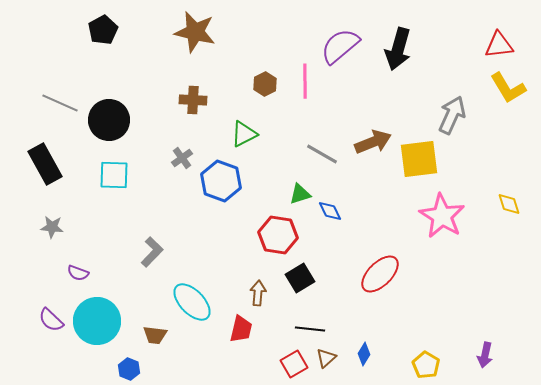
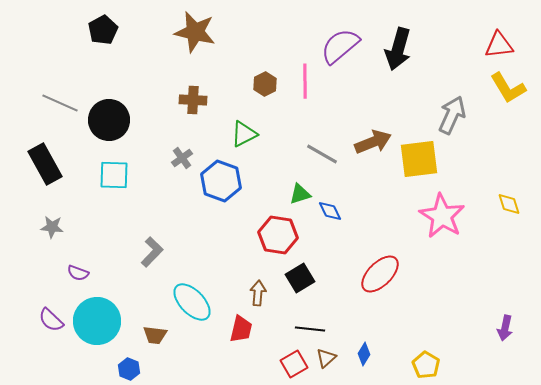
purple arrow at (485, 355): moved 20 px right, 27 px up
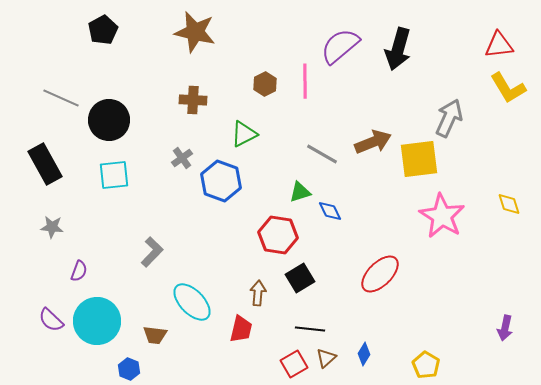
gray line at (60, 103): moved 1 px right, 5 px up
gray arrow at (452, 115): moved 3 px left, 3 px down
cyan square at (114, 175): rotated 8 degrees counterclockwise
green triangle at (300, 194): moved 2 px up
purple semicircle at (78, 273): moved 1 px right, 2 px up; rotated 90 degrees counterclockwise
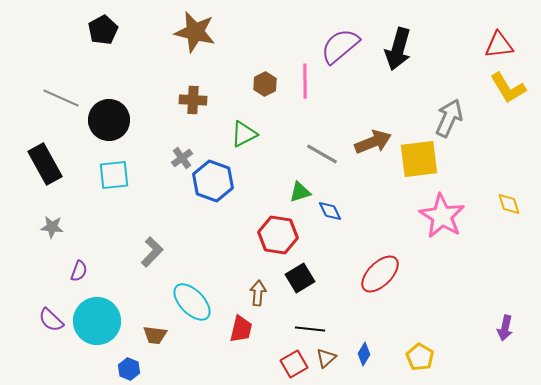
blue hexagon at (221, 181): moved 8 px left
yellow pentagon at (426, 365): moved 6 px left, 8 px up
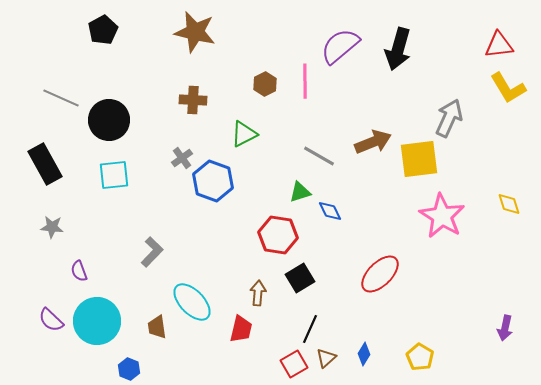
gray line at (322, 154): moved 3 px left, 2 px down
purple semicircle at (79, 271): rotated 140 degrees clockwise
black line at (310, 329): rotated 72 degrees counterclockwise
brown trapezoid at (155, 335): moved 2 px right, 8 px up; rotated 75 degrees clockwise
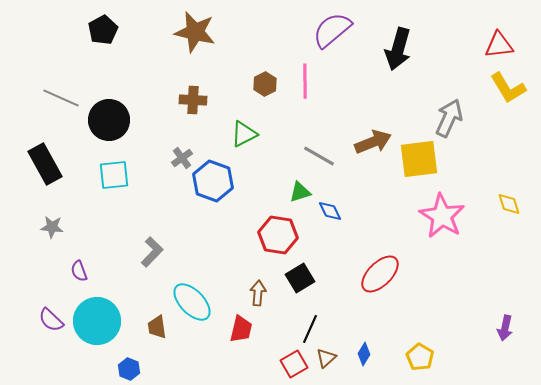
purple semicircle at (340, 46): moved 8 px left, 16 px up
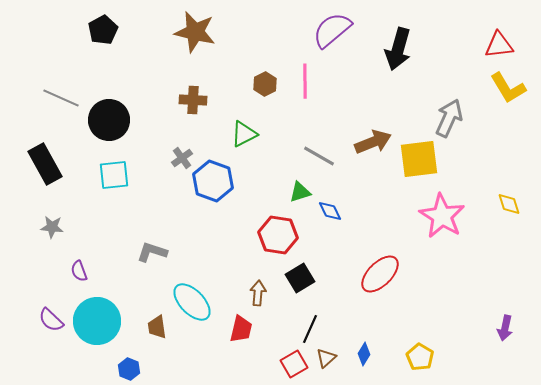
gray L-shape at (152, 252): rotated 116 degrees counterclockwise
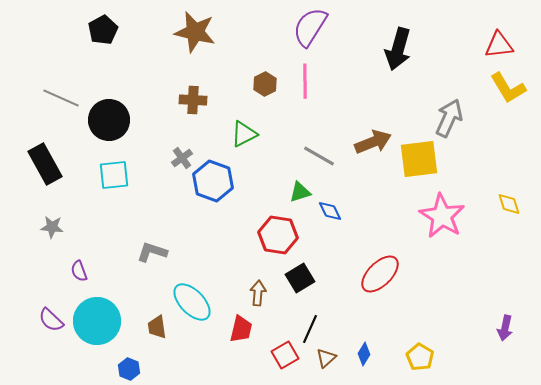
purple semicircle at (332, 30): moved 22 px left, 3 px up; rotated 18 degrees counterclockwise
red square at (294, 364): moved 9 px left, 9 px up
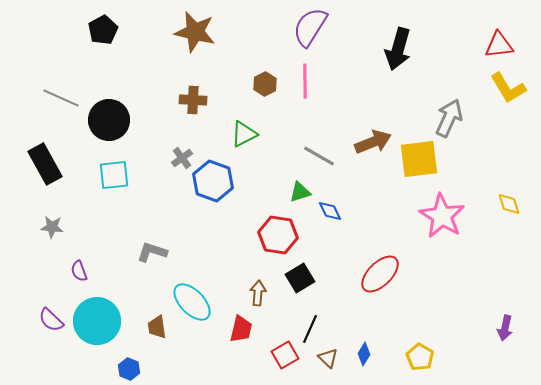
brown triangle at (326, 358): moved 2 px right; rotated 35 degrees counterclockwise
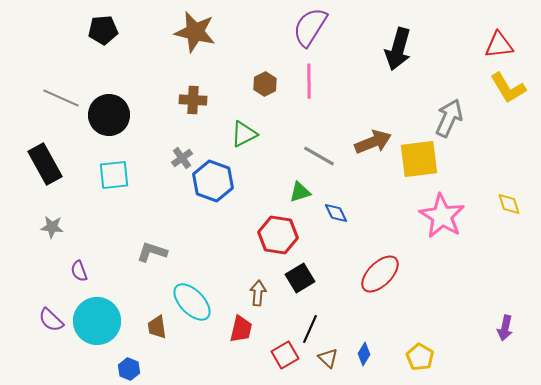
black pentagon at (103, 30): rotated 24 degrees clockwise
pink line at (305, 81): moved 4 px right
black circle at (109, 120): moved 5 px up
blue diamond at (330, 211): moved 6 px right, 2 px down
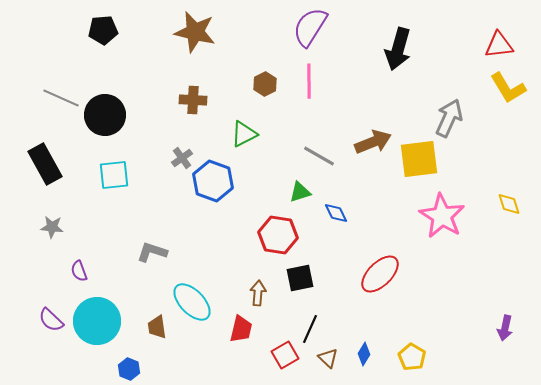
black circle at (109, 115): moved 4 px left
black square at (300, 278): rotated 20 degrees clockwise
yellow pentagon at (420, 357): moved 8 px left
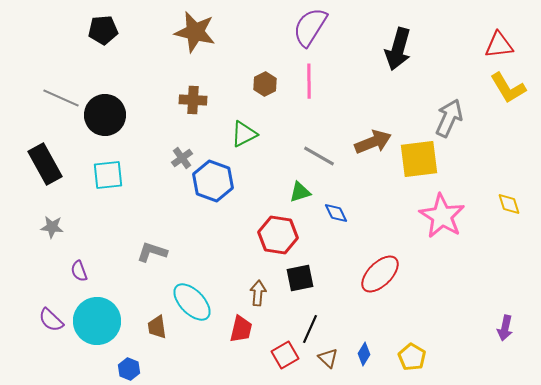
cyan square at (114, 175): moved 6 px left
